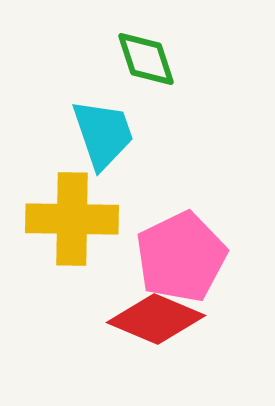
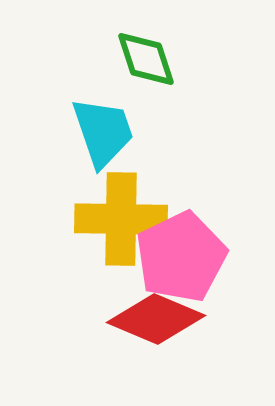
cyan trapezoid: moved 2 px up
yellow cross: moved 49 px right
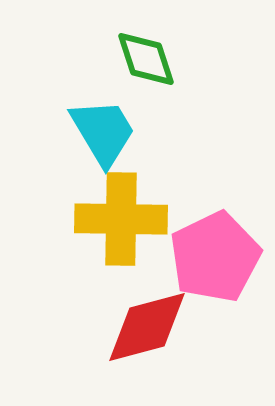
cyan trapezoid: rotated 12 degrees counterclockwise
pink pentagon: moved 34 px right
red diamond: moved 9 px left, 8 px down; rotated 38 degrees counterclockwise
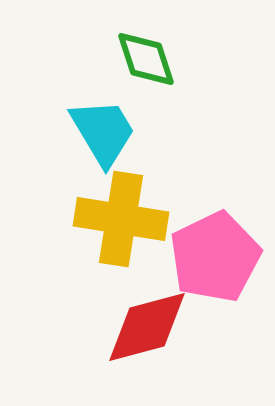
yellow cross: rotated 8 degrees clockwise
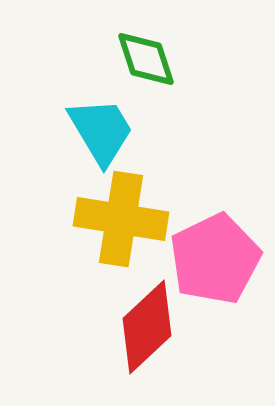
cyan trapezoid: moved 2 px left, 1 px up
pink pentagon: moved 2 px down
red diamond: rotated 28 degrees counterclockwise
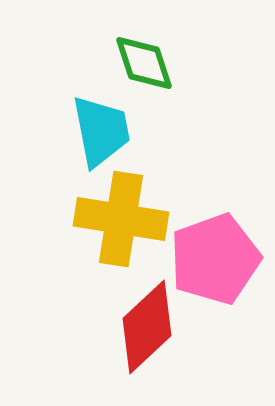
green diamond: moved 2 px left, 4 px down
cyan trapezoid: rotated 20 degrees clockwise
pink pentagon: rotated 6 degrees clockwise
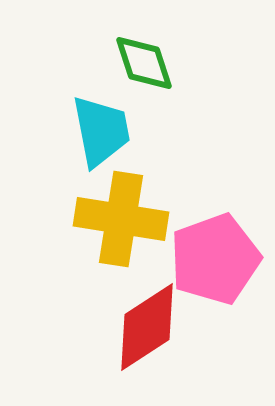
red diamond: rotated 10 degrees clockwise
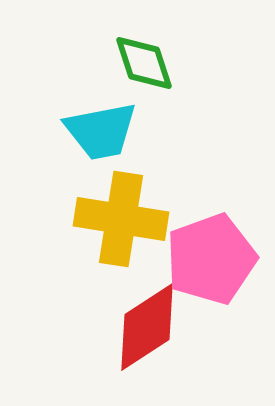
cyan trapezoid: rotated 90 degrees clockwise
pink pentagon: moved 4 px left
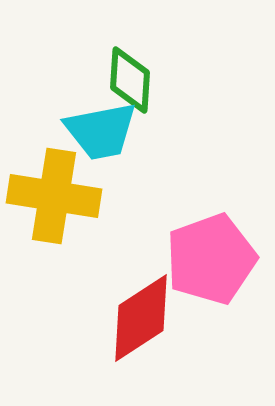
green diamond: moved 14 px left, 17 px down; rotated 22 degrees clockwise
yellow cross: moved 67 px left, 23 px up
red diamond: moved 6 px left, 9 px up
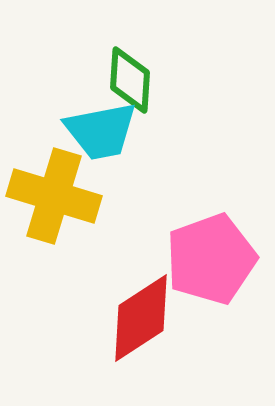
yellow cross: rotated 8 degrees clockwise
